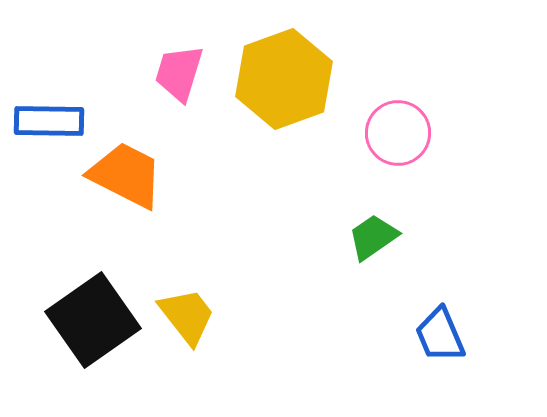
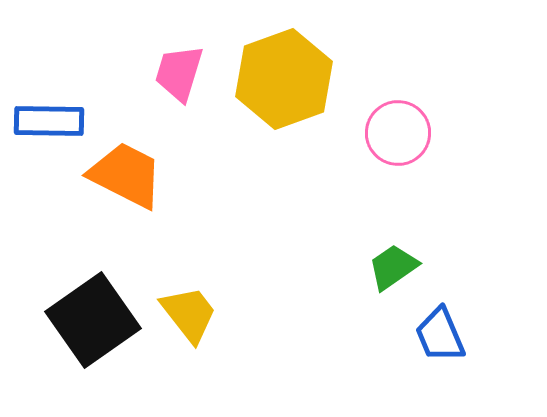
green trapezoid: moved 20 px right, 30 px down
yellow trapezoid: moved 2 px right, 2 px up
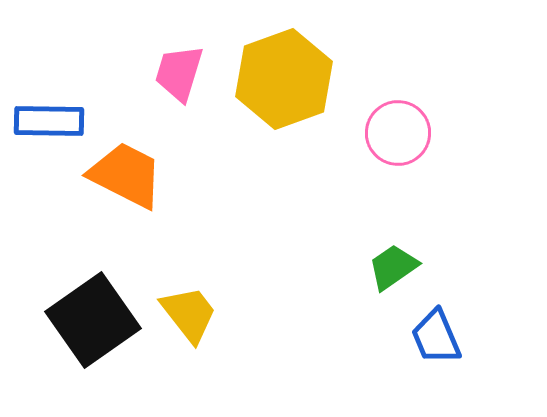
blue trapezoid: moved 4 px left, 2 px down
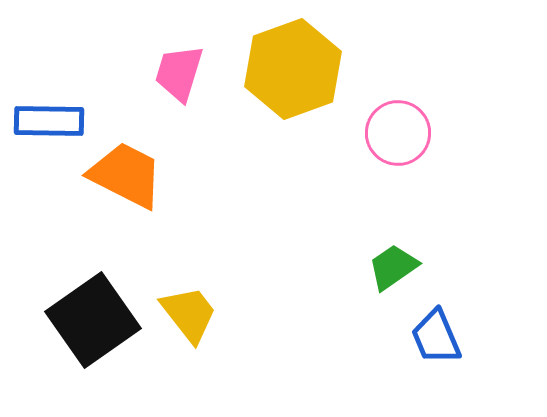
yellow hexagon: moved 9 px right, 10 px up
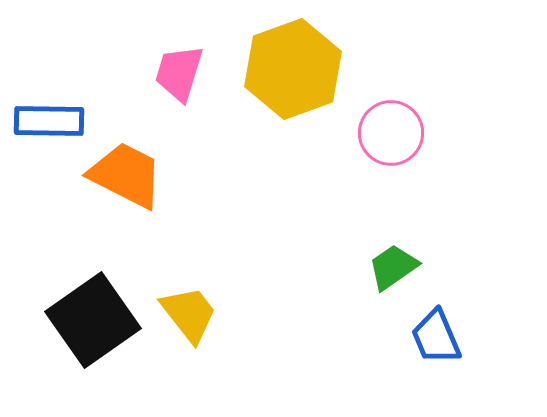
pink circle: moved 7 px left
